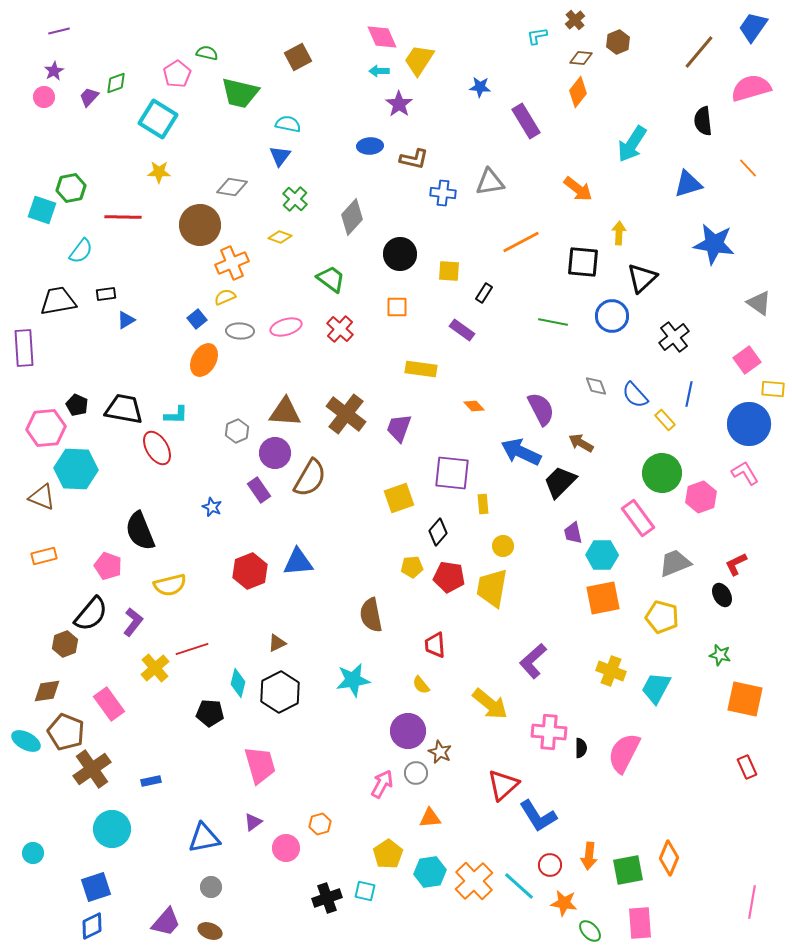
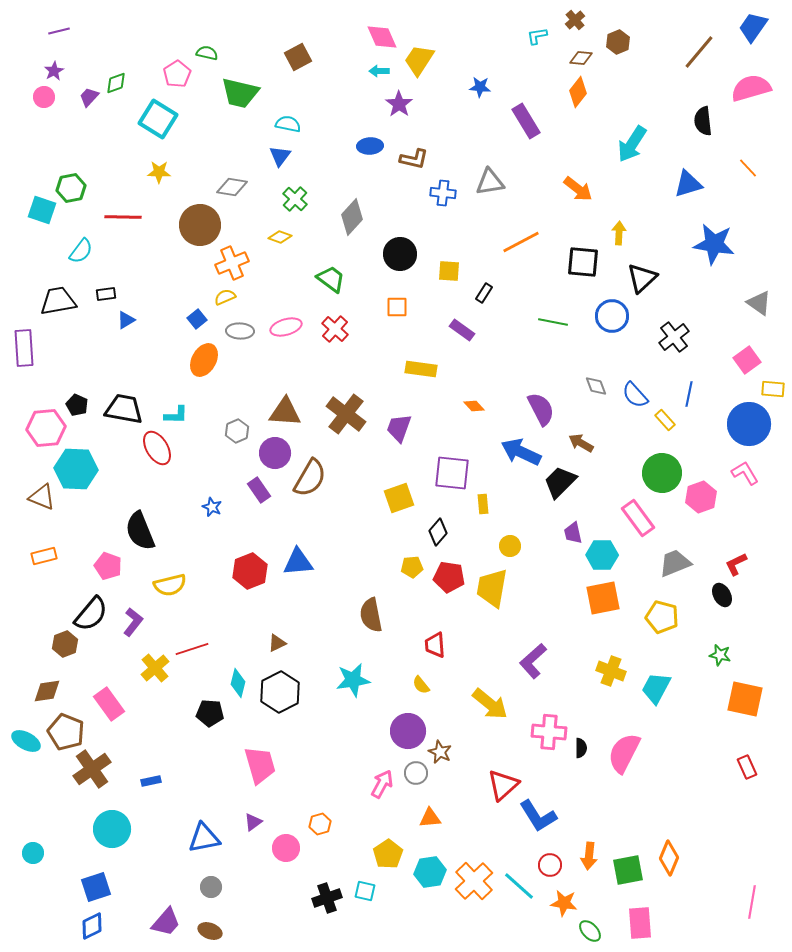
red cross at (340, 329): moved 5 px left
yellow circle at (503, 546): moved 7 px right
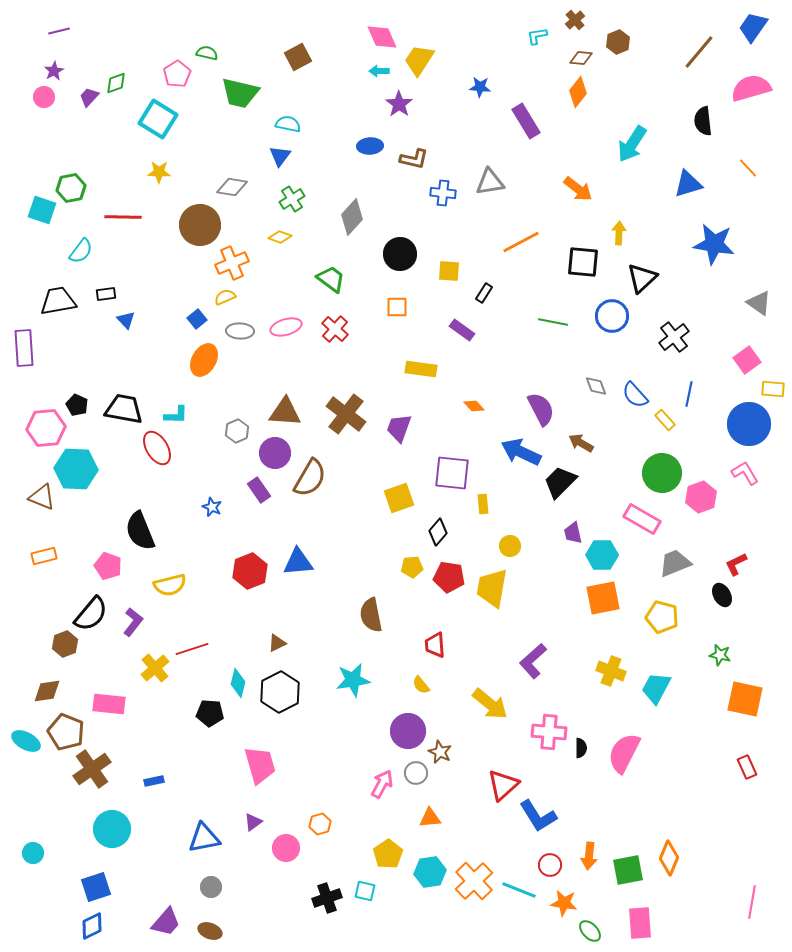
green cross at (295, 199): moved 3 px left; rotated 15 degrees clockwise
blue triangle at (126, 320): rotated 42 degrees counterclockwise
pink rectangle at (638, 518): moved 4 px right, 1 px down; rotated 24 degrees counterclockwise
pink rectangle at (109, 704): rotated 48 degrees counterclockwise
blue rectangle at (151, 781): moved 3 px right
cyan line at (519, 886): moved 4 px down; rotated 20 degrees counterclockwise
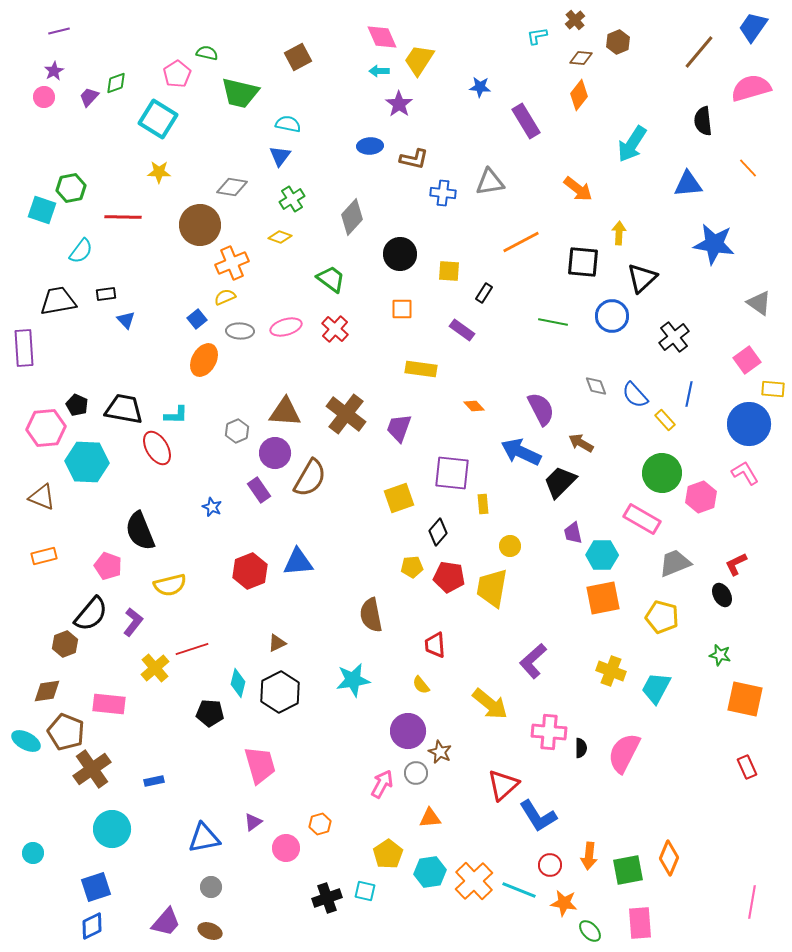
orange diamond at (578, 92): moved 1 px right, 3 px down
blue triangle at (688, 184): rotated 12 degrees clockwise
orange square at (397, 307): moved 5 px right, 2 px down
cyan hexagon at (76, 469): moved 11 px right, 7 px up
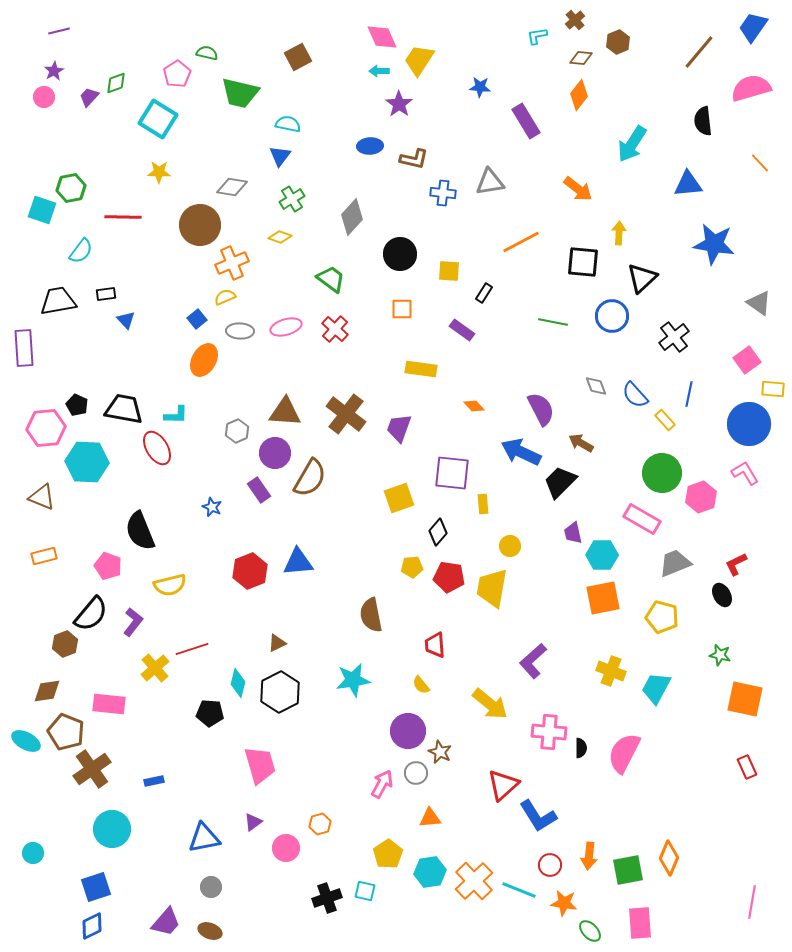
orange line at (748, 168): moved 12 px right, 5 px up
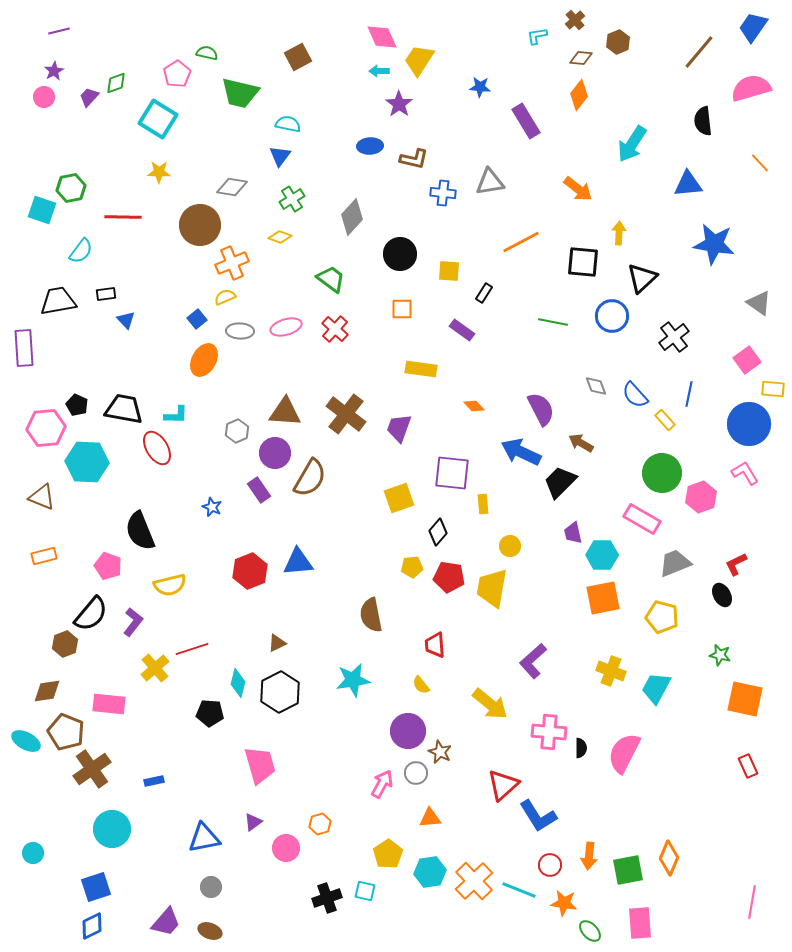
red rectangle at (747, 767): moved 1 px right, 1 px up
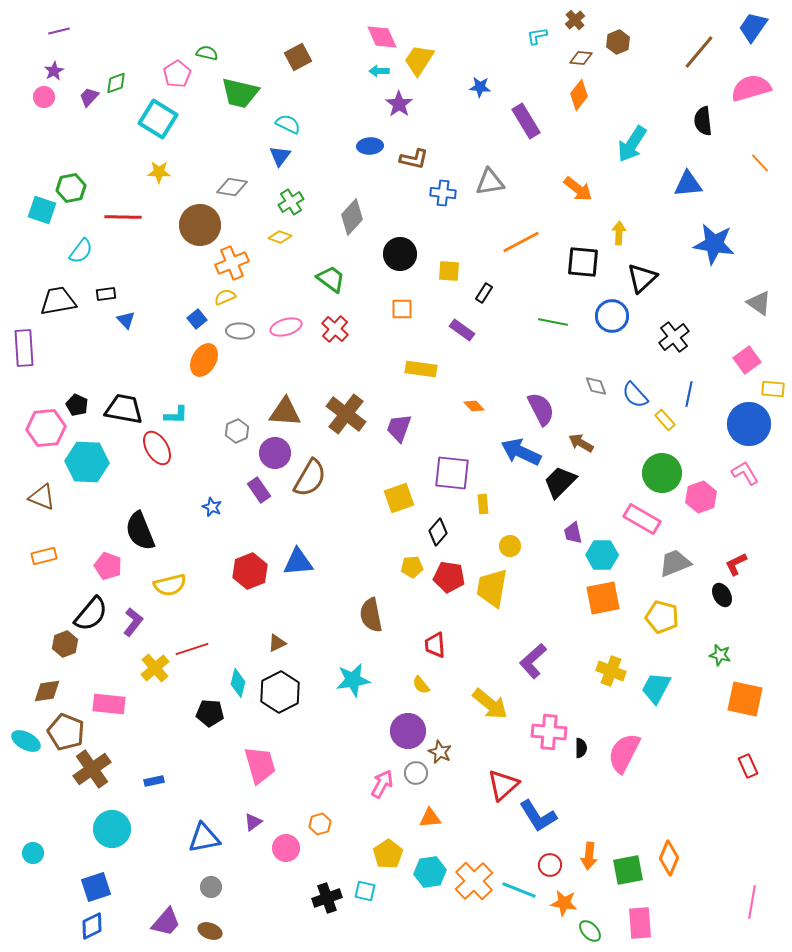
cyan semicircle at (288, 124): rotated 15 degrees clockwise
green cross at (292, 199): moved 1 px left, 3 px down
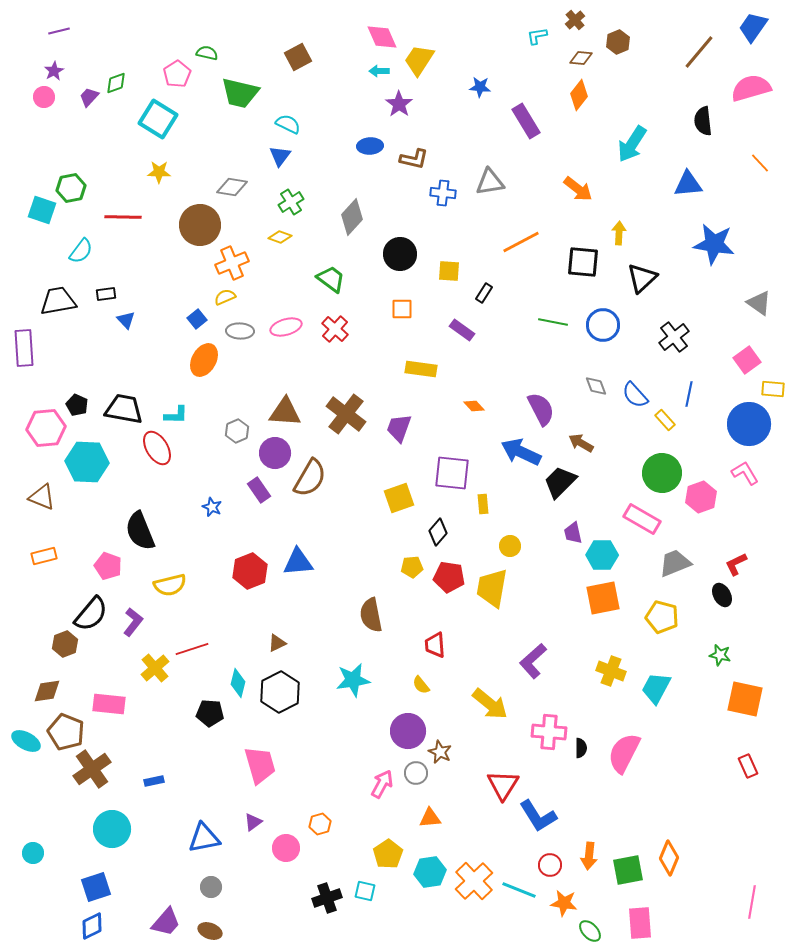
blue circle at (612, 316): moved 9 px left, 9 px down
red triangle at (503, 785): rotated 16 degrees counterclockwise
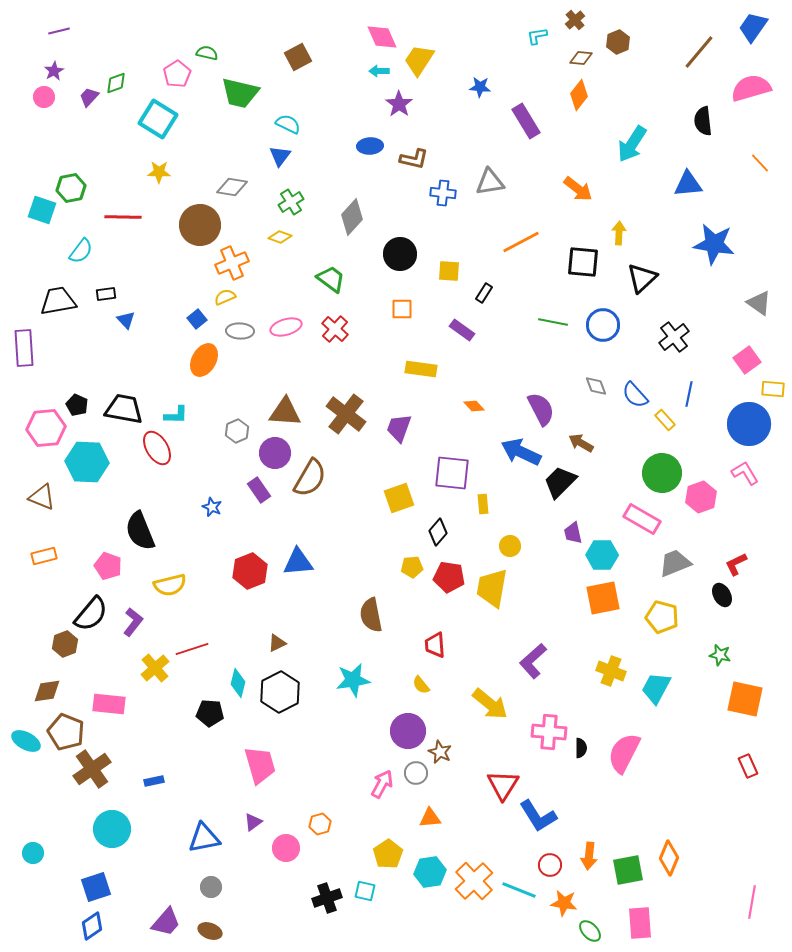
blue diamond at (92, 926): rotated 8 degrees counterclockwise
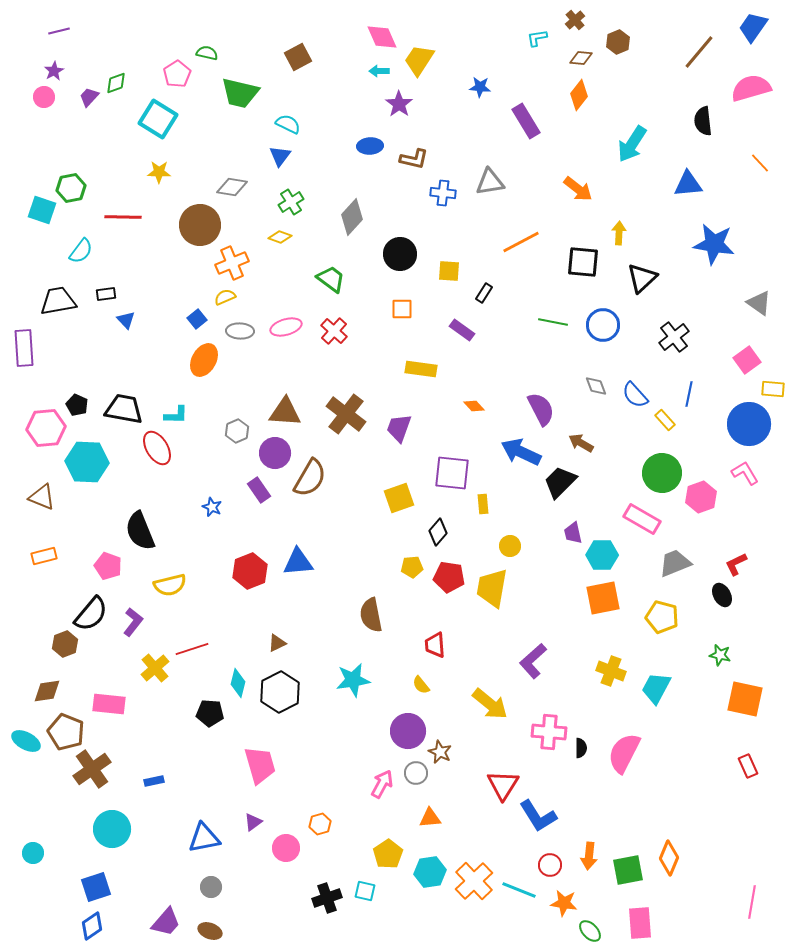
cyan L-shape at (537, 36): moved 2 px down
red cross at (335, 329): moved 1 px left, 2 px down
